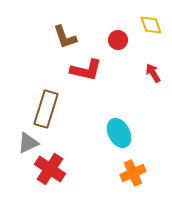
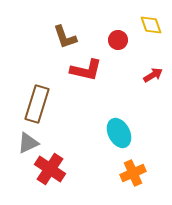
red arrow: moved 2 px down; rotated 90 degrees clockwise
brown rectangle: moved 9 px left, 5 px up
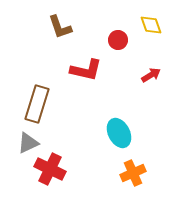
brown L-shape: moved 5 px left, 10 px up
red arrow: moved 2 px left
red cross: rotated 8 degrees counterclockwise
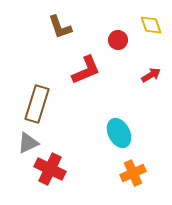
red L-shape: rotated 36 degrees counterclockwise
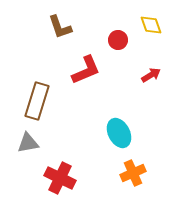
brown rectangle: moved 3 px up
gray triangle: rotated 15 degrees clockwise
red cross: moved 10 px right, 9 px down
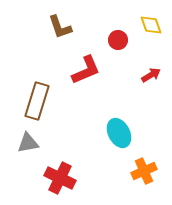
orange cross: moved 11 px right, 2 px up
